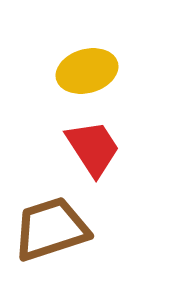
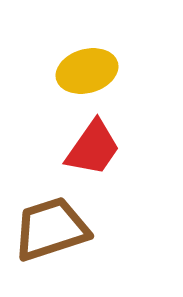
red trapezoid: rotated 68 degrees clockwise
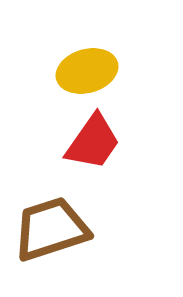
red trapezoid: moved 6 px up
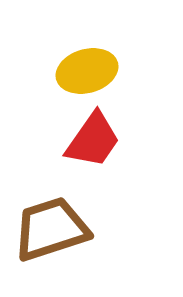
red trapezoid: moved 2 px up
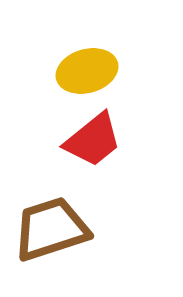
red trapezoid: rotated 16 degrees clockwise
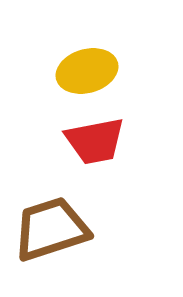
red trapezoid: moved 2 px right, 1 px down; rotated 28 degrees clockwise
